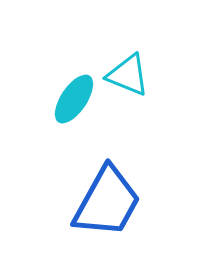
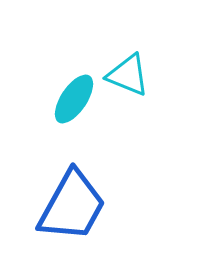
blue trapezoid: moved 35 px left, 4 px down
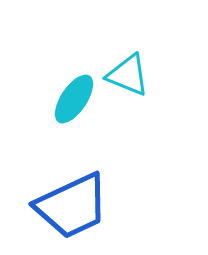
blue trapezoid: rotated 36 degrees clockwise
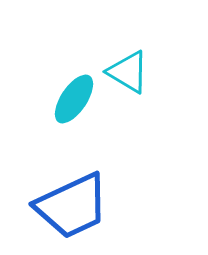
cyan triangle: moved 3 px up; rotated 9 degrees clockwise
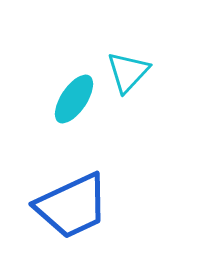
cyan triangle: rotated 42 degrees clockwise
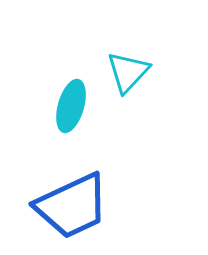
cyan ellipse: moved 3 px left, 7 px down; rotated 18 degrees counterclockwise
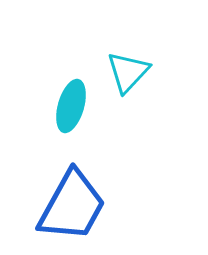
blue trapezoid: rotated 36 degrees counterclockwise
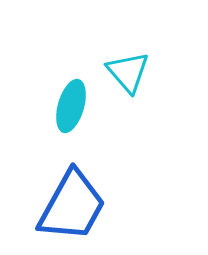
cyan triangle: rotated 24 degrees counterclockwise
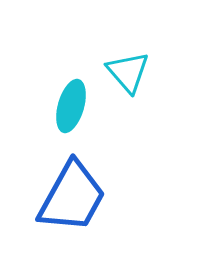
blue trapezoid: moved 9 px up
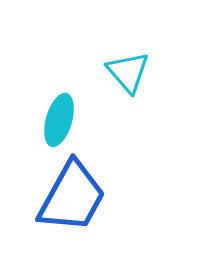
cyan ellipse: moved 12 px left, 14 px down
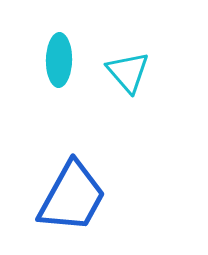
cyan ellipse: moved 60 px up; rotated 15 degrees counterclockwise
